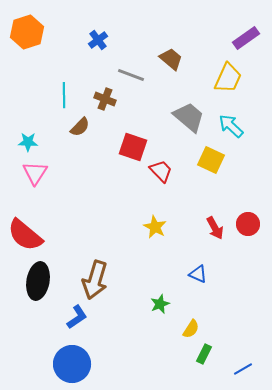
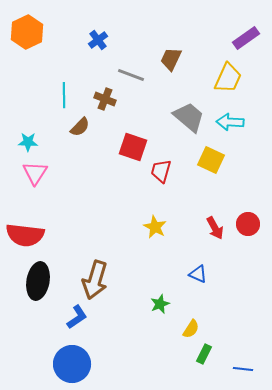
orange hexagon: rotated 8 degrees counterclockwise
brown trapezoid: rotated 105 degrees counterclockwise
cyan arrow: moved 1 px left, 4 px up; rotated 40 degrees counterclockwise
red trapezoid: rotated 120 degrees counterclockwise
red semicircle: rotated 33 degrees counterclockwise
blue line: rotated 36 degrees clockwise
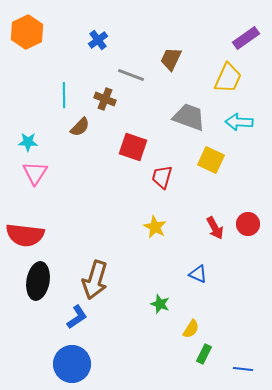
gray trapezoid: rotated 20 degrees counterclockwise
cyan arrow: moved 9 px right
red trapezoid: moved 1 px right, 6 px down
green star: rotated 30 degrees counterclockwise
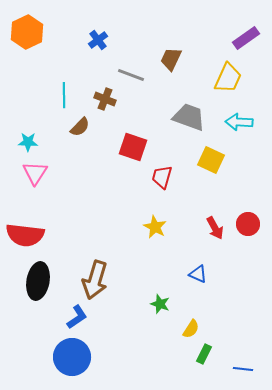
blue circle: moved 7 px up
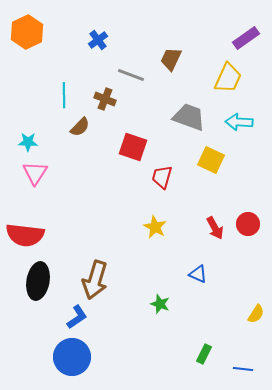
yellow semicircle: moved 65 px right, 15 px up
